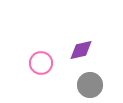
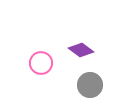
purple diamond: rotated 50 degrees clockwise
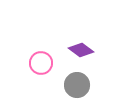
gray circle: moved 13 px left
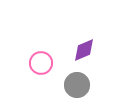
purple diamond: moved 3 px right; rotated 60 degrees counterclockwise
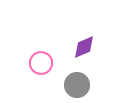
purple diamond: moved 3 px up
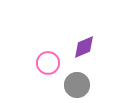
pink circle: moved 7 px right
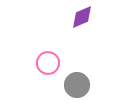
purple diamond: moved 2 px left, 30 px up
